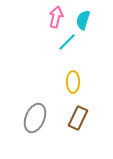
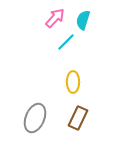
pink arrow: moved 1 px left, 1 px down; rotated 30 degrees clockwise
cyan line: moved 1 px left
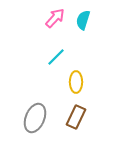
cyan line: moved 10 px left, 15 px down
yellow ellipse: moved 3 px right
brown rectangle: moved 2 px left, 1 px up
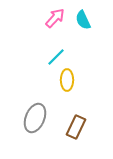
cyan semicircle: rotated 42 degrees counterclockwise
yellow ellipse: moved 9 px left, 2 px up
brown rectangle: moved 10 px down
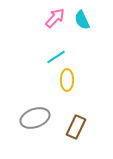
cyan semicircle: moved 1 px left
cyan line: rotated 12 degrees clockwise
gray ellipse: rotated 48 degrees clockwise
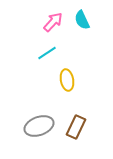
pink arrow: moved 2 px left, 4 px down
cyan line: moved 9 px left, 4 px up
yellow ellipse: rotated 10 degrees counterclockwise
gray ellipse: moved 4 px right, 8 px down
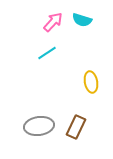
cyan semicircle: rotated 48 degrees counterclockwise
yellow ellipse: moved 24 px right, 2 px down
gray ellipse: rotated 12 degrees clockwise
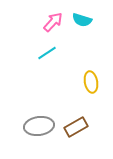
brown rectangle: rotated 35 degrees clockwise
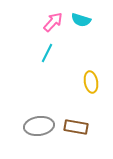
cyan semicircle: moved 1 px left
cyan line: rotated 30 degrees counterclockwise
brown rectangle: rotated 40 degrees clockwise
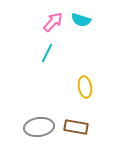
yellow ellipse: moved 6 px left, 5 px down
gray ellipse: moved 1 px down
